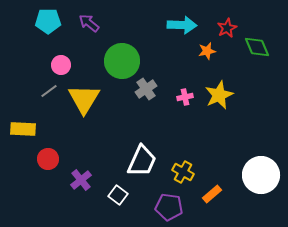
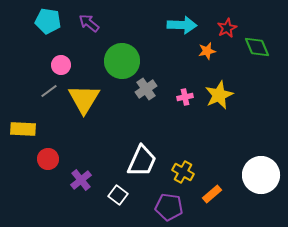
cyan pentagon: rotated 10 degrees clockwise
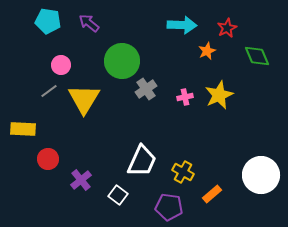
green diamond: moved 9 px down
orange star: rotated 12 degrees counterclockwise
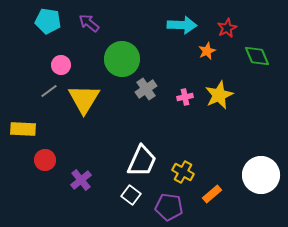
green circle: moved 2 px up
red circle: moved 3 px left, 1 px down
white square: moved 13 px right
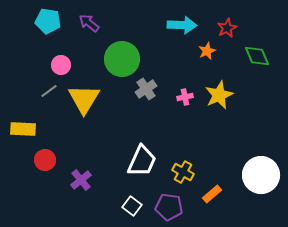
white square: moved 1 px right, 11 px down
